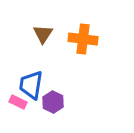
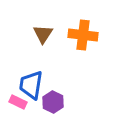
orange cross: moved 4 px up
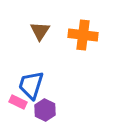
brown triangle: moved 3 px left, 3 px up
blue trapezoid: rotated 8 degrees clockwise
purple hexagon: moved 8 px left, 8 px down
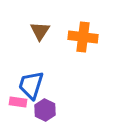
orange cross: moved 2 px down
pink rectangle: rotated 18 degrees counterclockwise
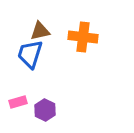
brown triangle: rotated 45 degrees clockwise
blue trapezoid: moved 1 px left, 31 px up
pink rectangle: rotated 24 degrees counterclockwise
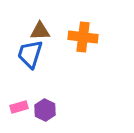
brown triangle: rotated 10 degrees clockwise
pink rectangle: moved 1 px right, 5 px down
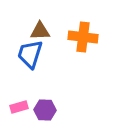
purple hexagon: rotated 25 degrees counterclockwise
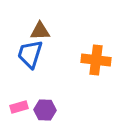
orange cross: moved 13 px right, 23 px down
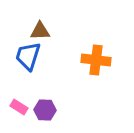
blue trapezoid: moved 2 px left, 2 px down
pink rectangle: rotated 48 degrees clockwise
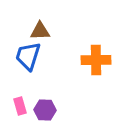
orange cross: rotated 8 degrees counterclockwise
pink rectangle: moved 1 px right, 1 px up; rotated 42 degrees clockwise
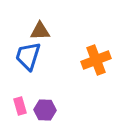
orange cross: rotated 20 degrees counterclockwise
